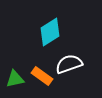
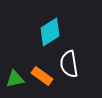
white semicircle: rotated 80 degrees counterclockwise
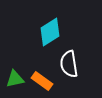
orange rectangle: moved 5 px down
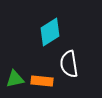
orange rectangle: rotated 30 degrees counterclockwise
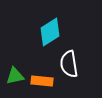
green triangle: moved 3 px up
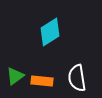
white semicircle: moved 8 px right, 14 px down
green triangle: rotated 24 degrees counterclockwise
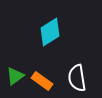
orange rectangle: rotated 30 degrees clockwise
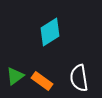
white semicircle: moved 2 px right
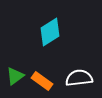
white semicircle: rotated 92 degrees clockwise
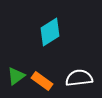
green triangle: moved 1 px right
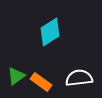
orange rectangle: moved 1 px left, 1 px down
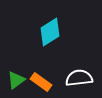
green triangle: moved 4 px down
